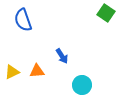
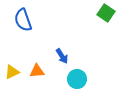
cyan circle: moved 5 px left, 6 px up
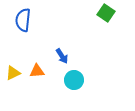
blue semicircle: rotated 25 degrees clockwise
yellow triangle: moved 1 px right, 1 px down
cyan circle: moved 3 px left, 1 px down
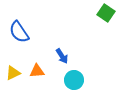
blue semicircle: moved 4 px left, 12 px down; rotated 40 degrees counterclockwise
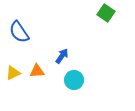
blue arrow: rotated 112 degrees counterclockwise
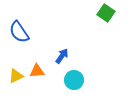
yellow triangle: moved 3 px right, 3 px down
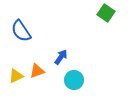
blue semicircle: moved 2 px right, 1 px up
blue arrow: moved 1 px left, 1 px down
orange triangle: rotated 14 degrees counterclockwise
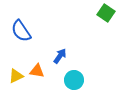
blue arrow: moved 1 px left, 1 px up
orange triangle: rotated 28 degrees clockwise
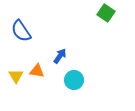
yellow triangle: rotated 35 degrees counterclockwise
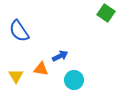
blue semicircle: moved 2 px left
blue arrow: rotated 28 degrees clockwise
orange triangle: moved 4 px right, 2 px up
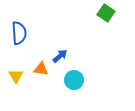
blue semicircle: moved 2 px down; rotated 150 degrees counterclockwise
blue arrow: rotated 14 degrees counterclockwise
